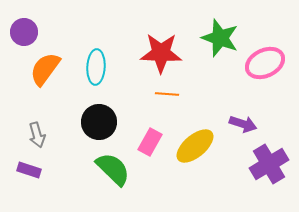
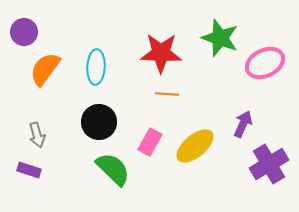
purple arrow: rotated 84 degrees counterclockwise
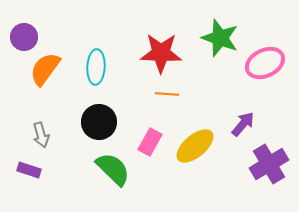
purple circle: moved 5 px down
purple arrow: rotated 16 degrees clockwise
gray arrow: moved 4 px right
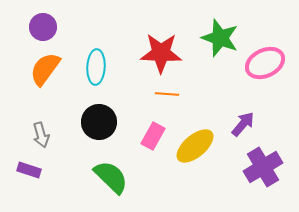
purple circle: moved 19 px right, 10 px up
pink rectangle: moved 3 px right, 6 px up
purple cross: moved 6 px left, 3 px down
green semicircle: moved 2 px left, 8 px down
